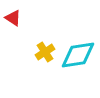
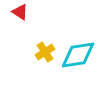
red triangle: moved 7 px right, 6 px up
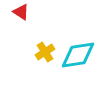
red triangle: moved 1 px right
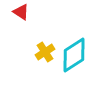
cyan diamond: moved 4 px left; rotated 24 degrees counterclockwise
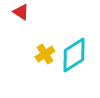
yellow cross: moved 2 px down
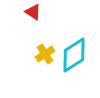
red triangle: moved 12 px right
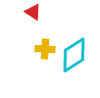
yellow cross: moved 5 px up; rotated 36 degrees clockwise
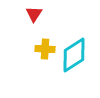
red triangle: moved 1 px right, 2 px down; rotated 30 degrees clockwise
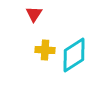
yellow cross: moved 1 px down
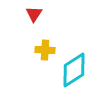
cyan diamond: moved 15 px down
